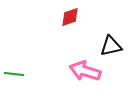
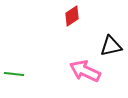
red diamond: moved 2 px right, 1 px up; rotated 15 degrees counterclockwise
pink arrow: rotated 8 degrees clockwise
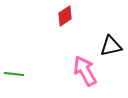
red diamond: moved 7 px left
pink arrow: rotated 36 degrees clockwise
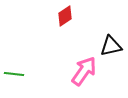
pink arrow: moved 1 px left; rotated 64 degrees clockwise
